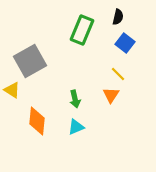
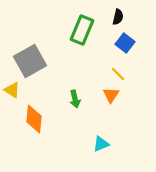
orange diamond: moved 3 px left, 2 px up
cyan triangle: moved 25 px right, 17 px down
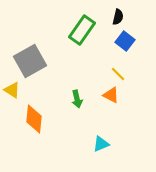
green rectangle: rotated 12 degrees clockwise
blue square: moved 2 px up
orange triangle: rotated 36 degrees counterclockwise
green arrow: moved 2 px right
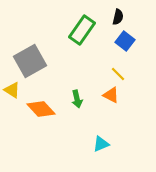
orange diamond: moved 7 px right, 10 px up; rotated 48 degrees counterclockwise
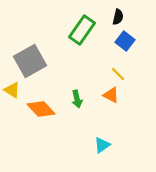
cyan triangle: moved 1 px right, 1 px down; rotated 12 degrees counterclockwise
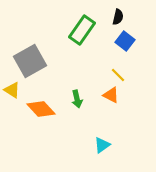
yellow line: moved 1 px down
